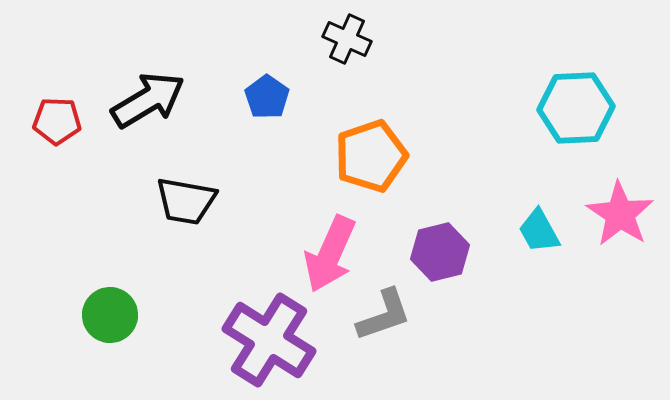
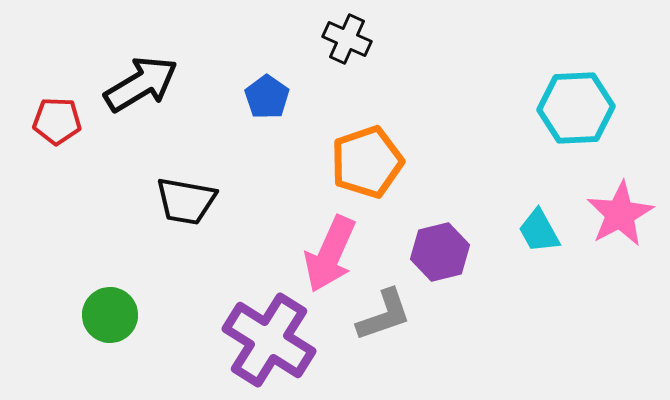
black arrow: moved 7 px left, 16 px up
orange pentagon: moved 4 px left, 6 px down
pink star: rotated 10 degrees clockwise
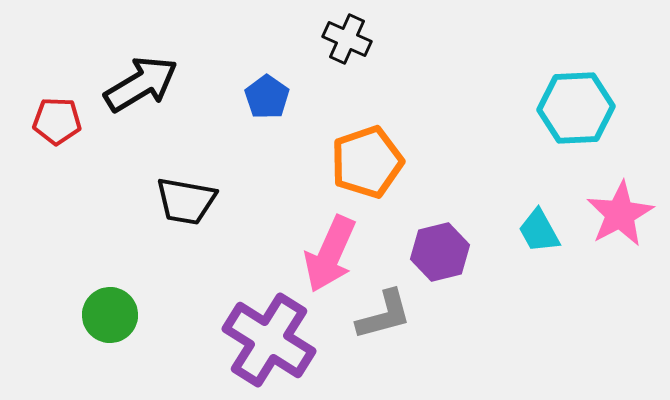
gray L-shape: rotated 4 degrees clockwise
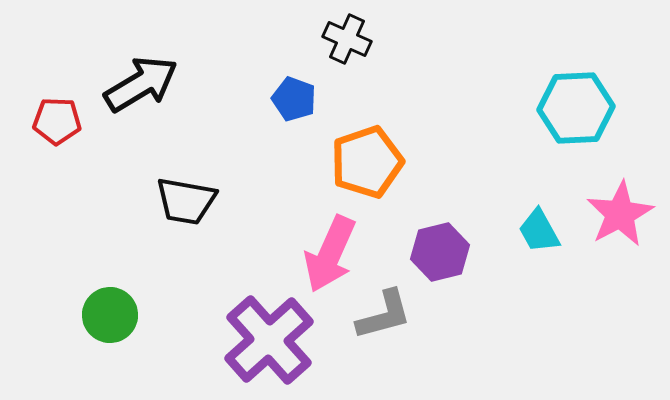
blue pentagon: moved 27 px right, 2 px down; rotated 15 degrees counterclockwise
purple cross: rotated 16 degrees clockwise
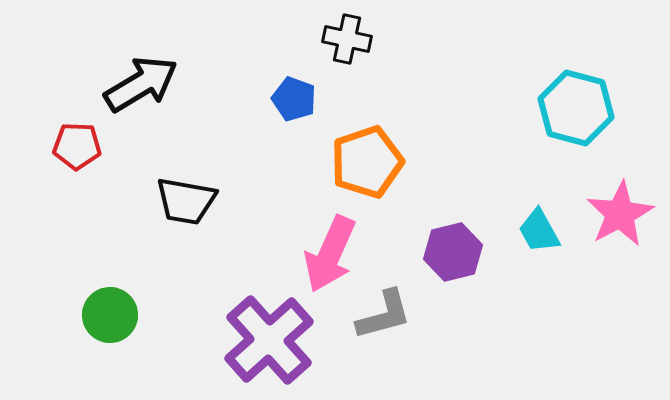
black cross: rotated 12 degrees counterclockwise
cyan hexagon: rotated 18 degrees clockwise
red pentagon: moved 20 px right, 25 px down
purple hexagon: moved 13 px right
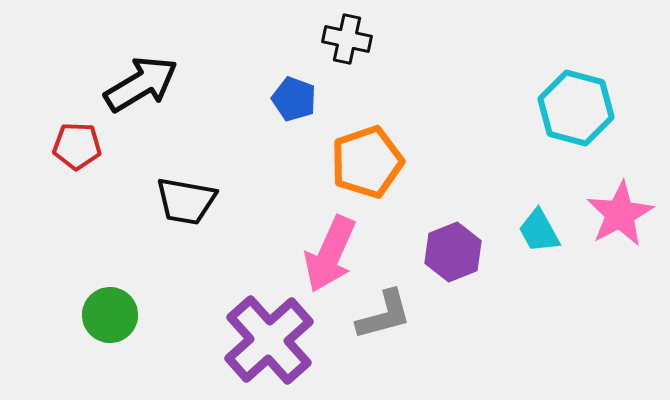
purple hexagon: rotated 8 degrees counterclockwise
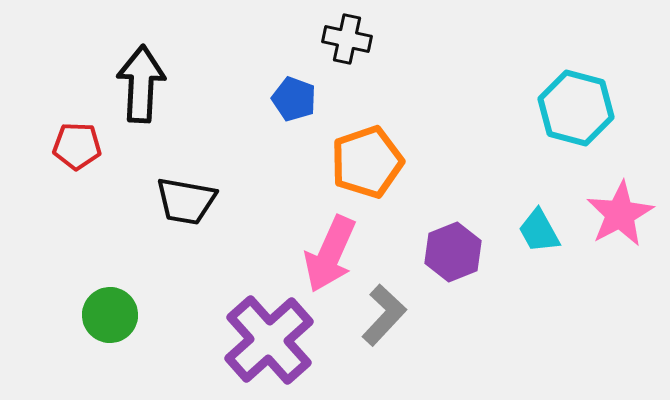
black arrow: rotated 56 degrees counterclockwise
gray L-shape: rotated 32 degrees counterclockwise
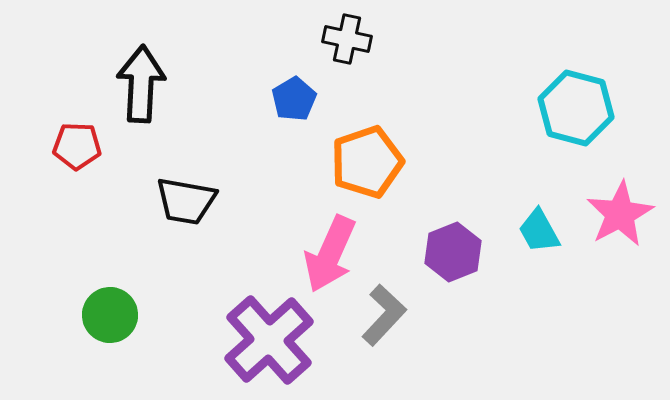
blue pentagon: rotated 21 degrees clockwise
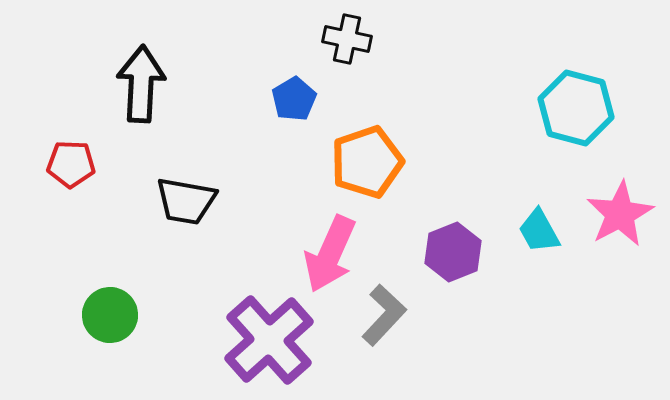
red pentagon: moved 6 px left, 18 px down
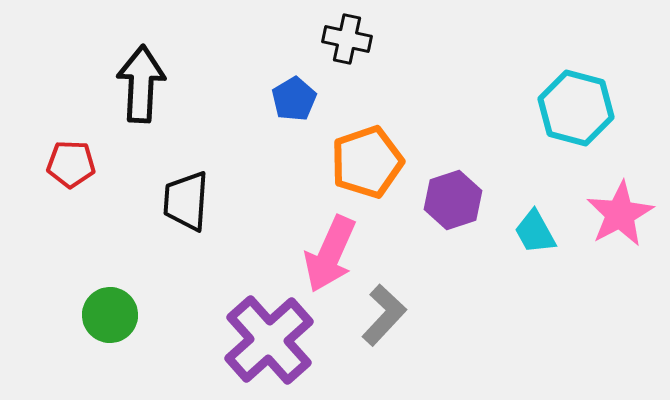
black trapezoid: rotated 84 degrees clockwise
cyan trapezoid: moved 4 px left, 1 px down
purple hexagon: moved 52 px up; rotated 4 degrees clockwise
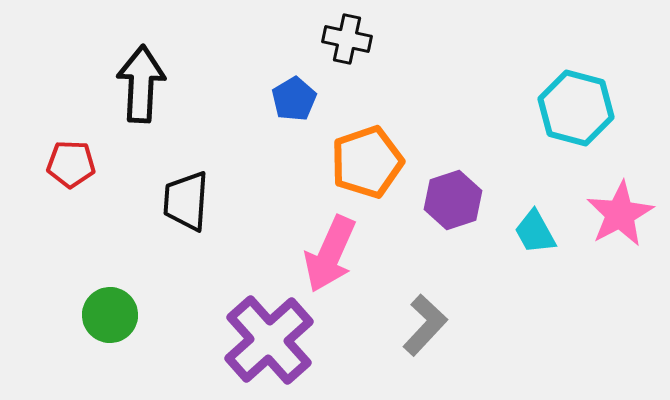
gray L-shape: moved 41 px right, 10 px down
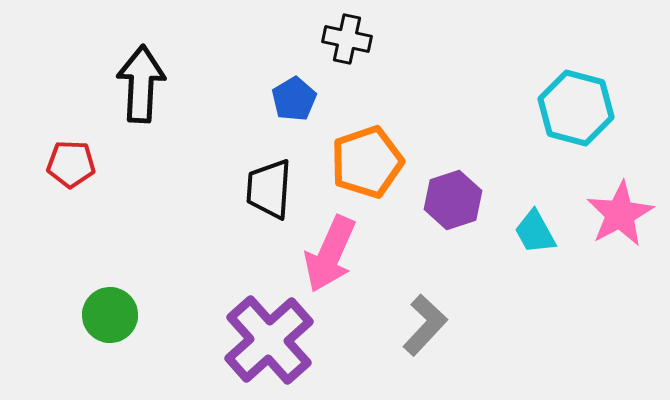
black trapezoid: moved 83 px right, 12 px up
